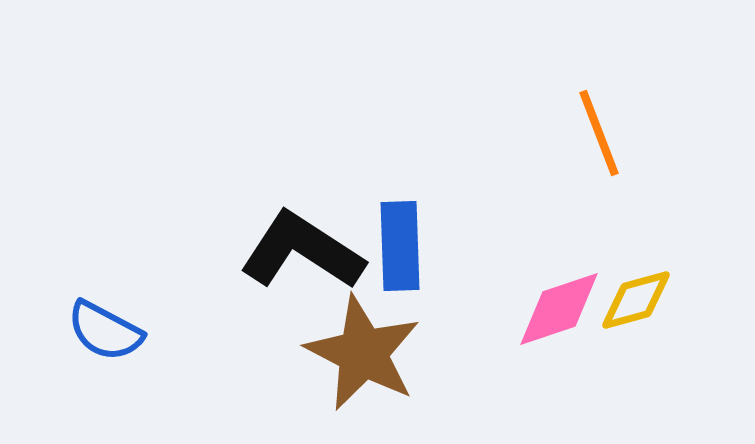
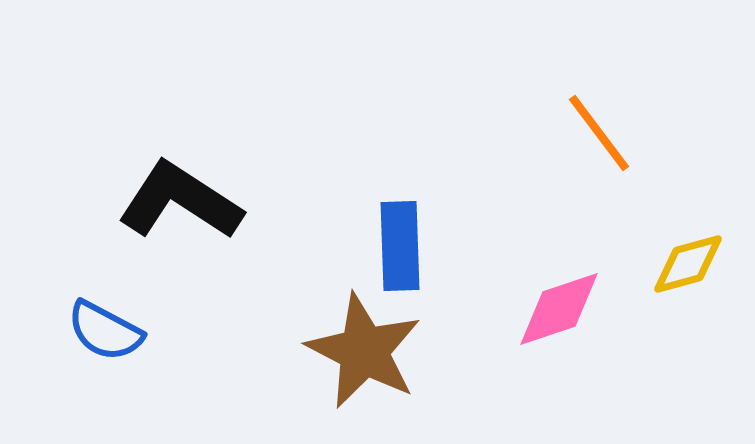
orange line: rotated 16 degrees counterclockwise
black L-shape: moved 122 px left, 50 px up
yellow diamond: moved 52 px right, 36 px up
brown star: moved 1 px right, 2 px up
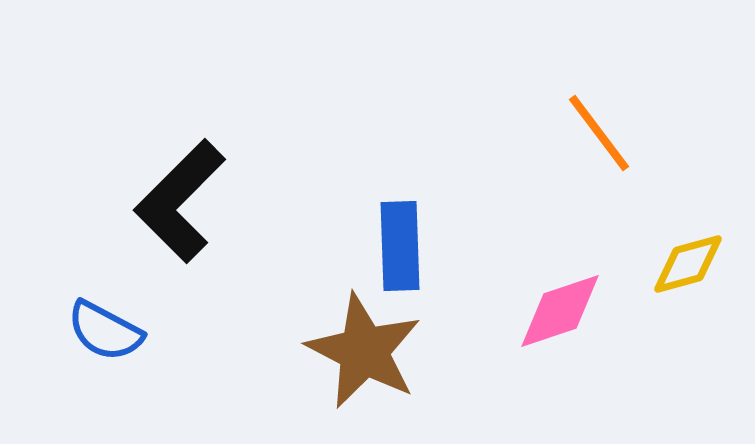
black L-shape: rotated 78 degrees counterclockwise
pink diamond: moved 1 px right, 2 px down
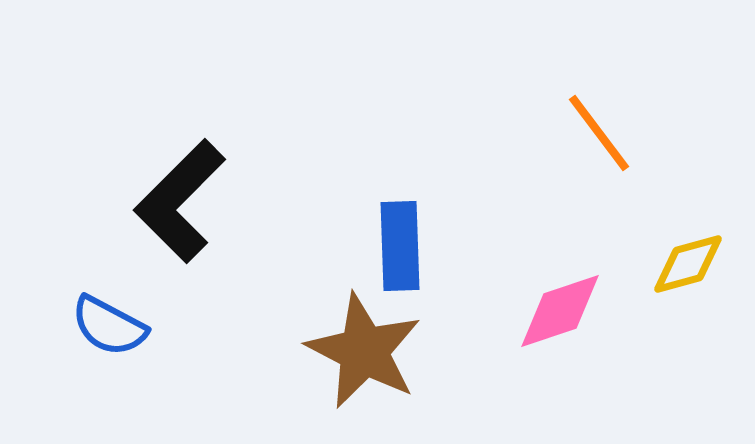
blue semicircle: moved 4 px right, 5 px up
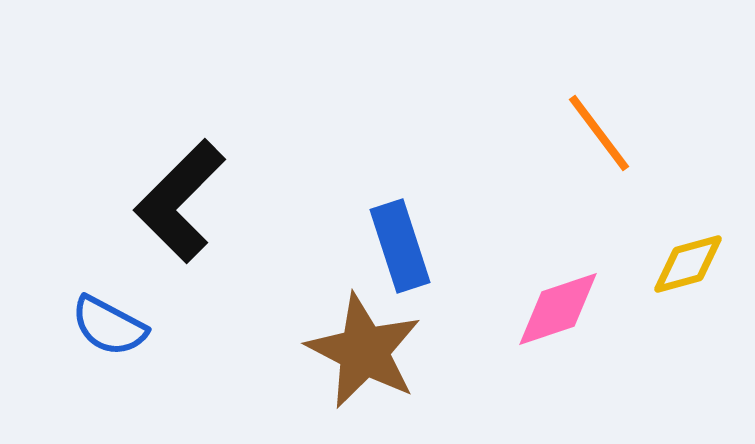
blue rectangle: rotated 16 degrees counterclockwise
pink diamond: moved 2 px left, 2 px up
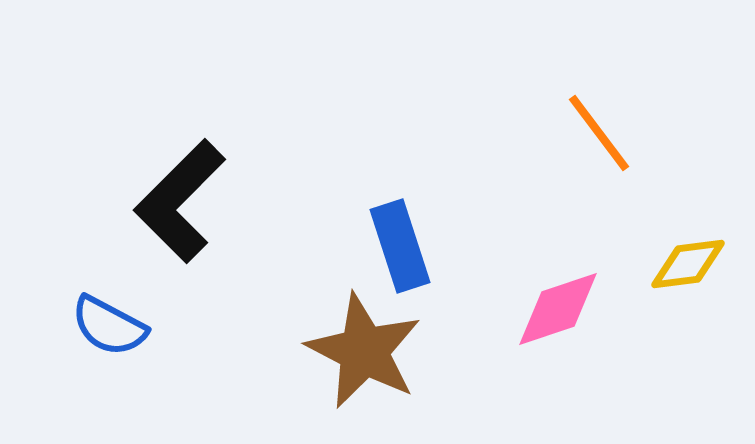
yellow diamond: rotated 8 degrees clockwise
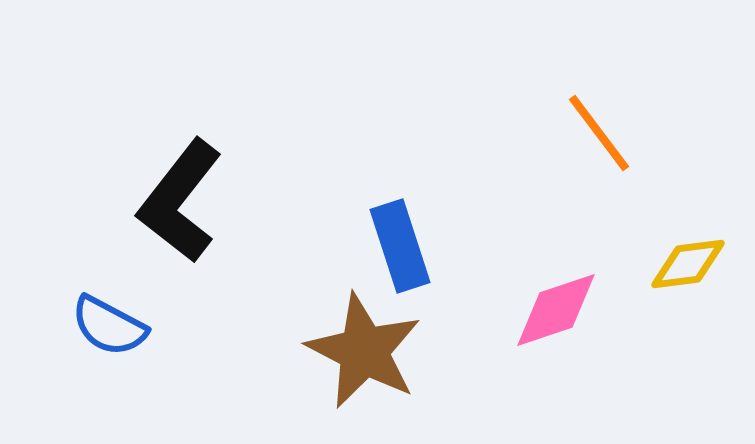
black L-shape: rotated 7 degrees counterclockwise
pink diamond: moved 2 px left, 1 px down
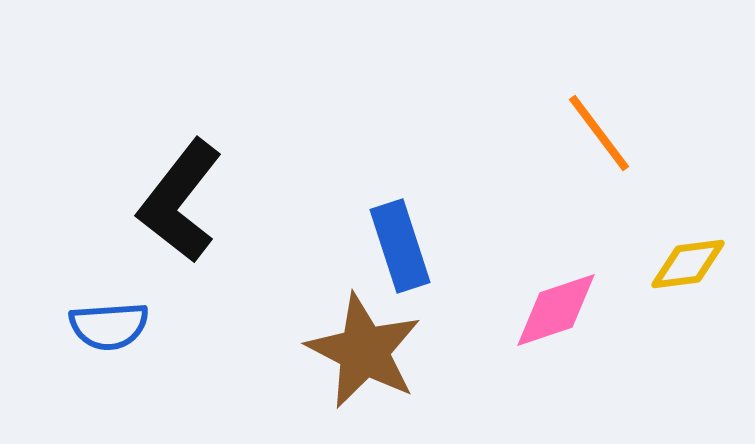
blue semicircle: rotated 32 degrees counterclockwise
